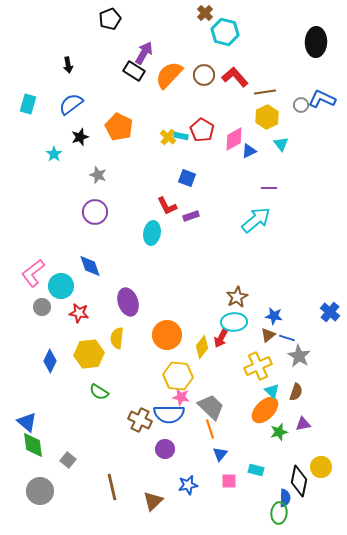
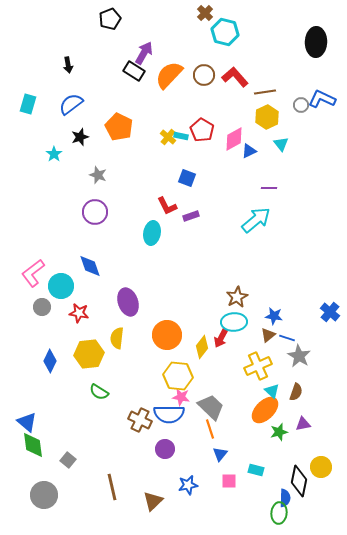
gray circle at (40, 491): moved 4 px right, 4 px down
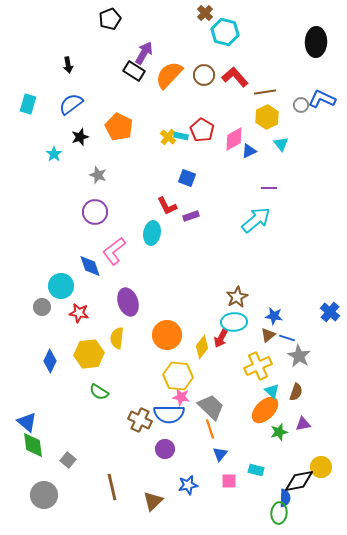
pink L-shape at (33, 273): moved 81 px right, 22 px up
black diamond at (299, 481): rotated 68 degrees clockwise
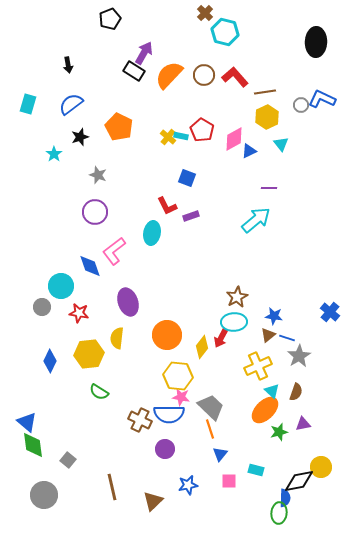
gray star at (299, 356): rotated 10 degrees clockwise
